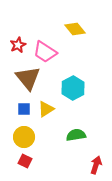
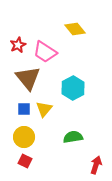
yellow triangle: moved 2 px left; rotated 18 degrees counterclockwise
green semicircle: moved 3 px left, 2 px down
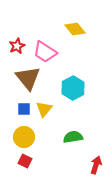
red star: moved 1 px left, 1 px down
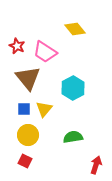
red star: rotated 21 degrees counterclockwise
yellow circle: moved 4 px right, 2 px up
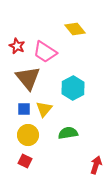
green semicircle: moved 5 px left, 4 px up
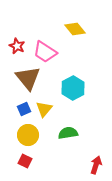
blue square: rotated 24 degrees counterclockwise
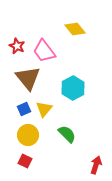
pink trapezoid: moved 1 px left, 1 px up; rotated 20 degrees clockwise
green semicircle: moved 1 px left, 1 px down; rotated 54 degrees clockwise
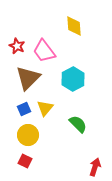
yellow diamond: moved 1 px left, 3 px up; rotated 35 degrees clockwise
brown triangle: rotated 24 degrees clockwise
cyan hexagon: moved 9 px up
yellow triangle: moved 1 px right, 1 px up
green semicircle: moved 11 px right, 10 px up
red arrow: moved 1 px left, 2 px down
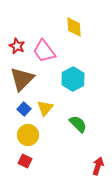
yellow diamond: moved 1 px down
brown triangle: moved 6 px left, 1 px down
blue square: rotated 24 degrees counterclockwise
red arrow: moved 3 px right, 1 px up
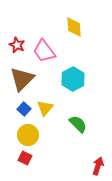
red star: moved 1 px up
red square: moved 3 px up
